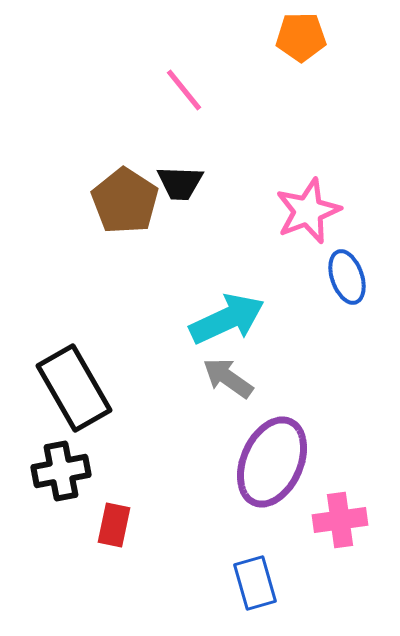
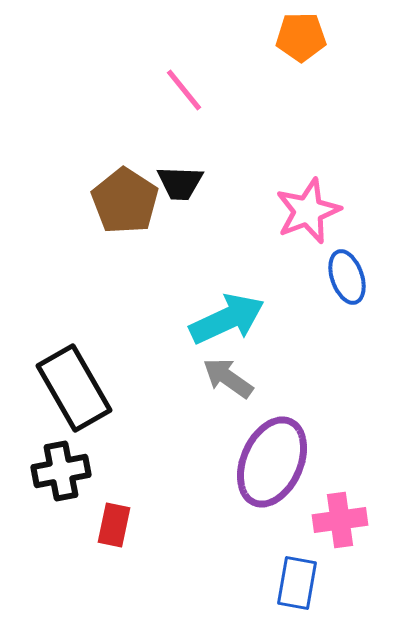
blue rectangle: moved 42 px right; rotated 26 degrees clockwise
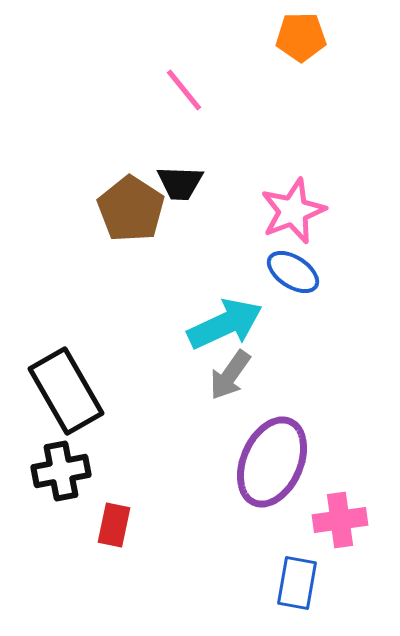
brown pentagon: moved 6 px right, 8 px down
pink star: moved 15 px left
blue ellipse: moved 54 px left, 5 px up; rotated 38 degrees counterclockwise
cyan arrow: moved 2 px left, 5 px down
gray arrow: moved 2 px right, 3 px up; rotated 90 degrees counterclockwise
black rectangle: moved 8 px left, 3 px down
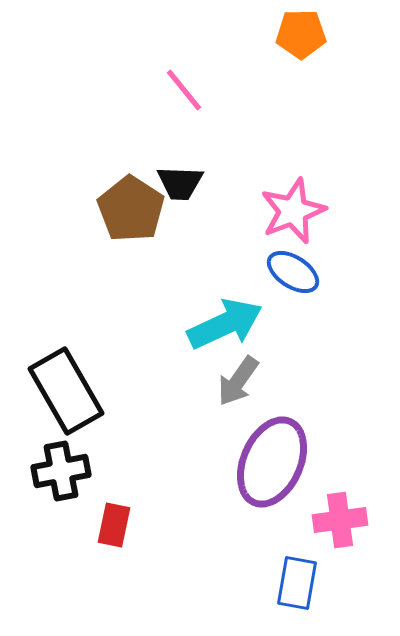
orange pentagon: moved 3 px up
gray arrow: moved 8 px right, 6 px down
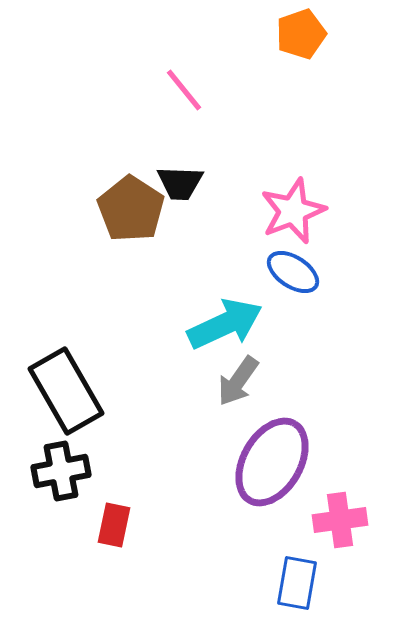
orange pentagon: rotated 18 degrees counterclockwise
purple ellipse: rotated 6 degrees clockwise
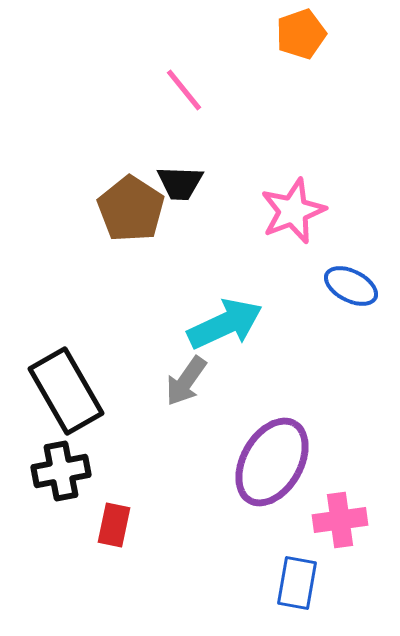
blue ellipse: moved 58 px right, 14 px down; rotated 6 degrees counterclockwise
gray arrow: moved 52 px left
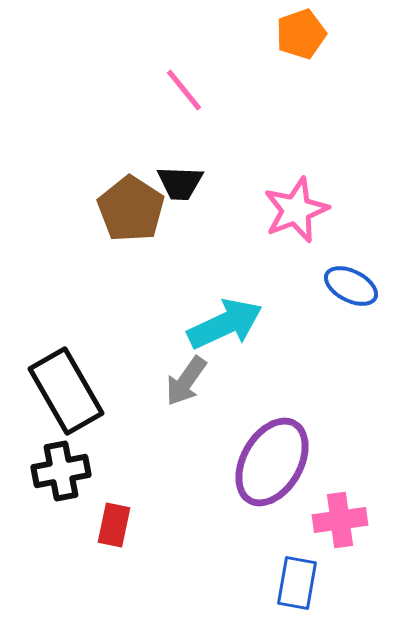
pink star: moved 3 px right, 1 px up
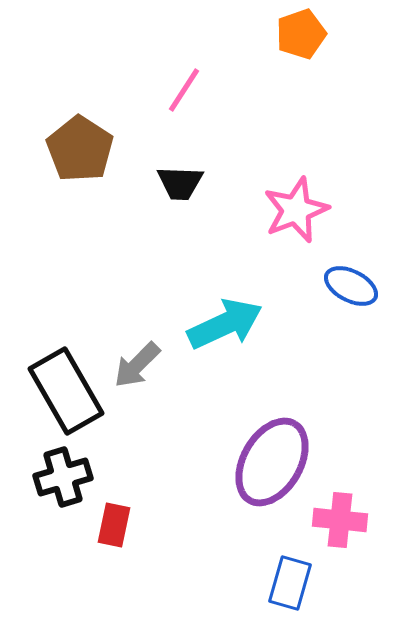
pink line: rotated 72 degrees clockwise
brown pentagon: moved 51 px left, 60 px up
gray arrow: moved 49 px left, 16 px up; rotated 10 degrees clockwise
black cross: moved 2 px right, 6 px down; rotated 6 degrees counterclockwise
pink cross: rotated 14 degrees clockwise
blue rectangle: moved 7 px left; rotated 6 degrees clockwise
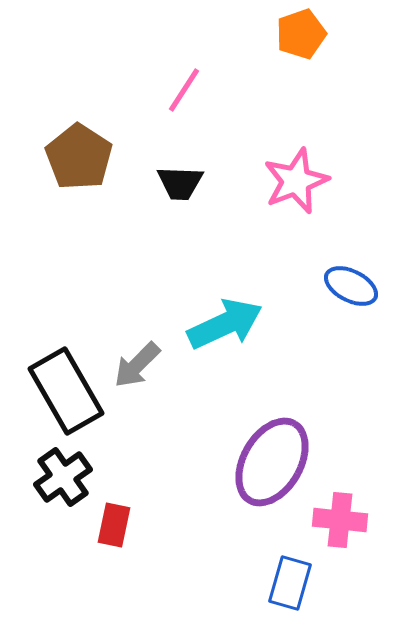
brown pentagon: moved 1 px left, 8 px down
pink star: moved 29 px up
black cross: rotated 18 degrees counterclockwise
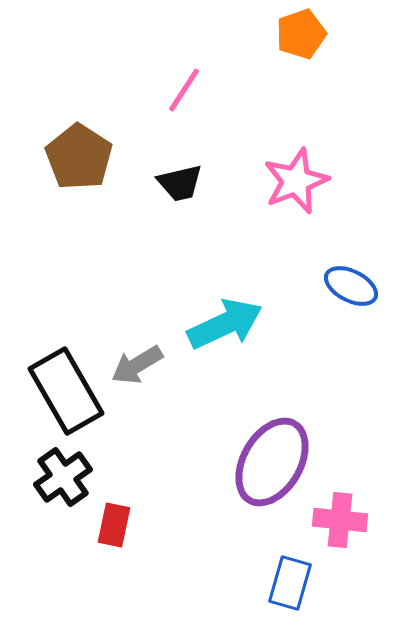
black trapezoid: rotated 15 degrees counterclockwise
gray arrow: rotated 14 degrees clockwise
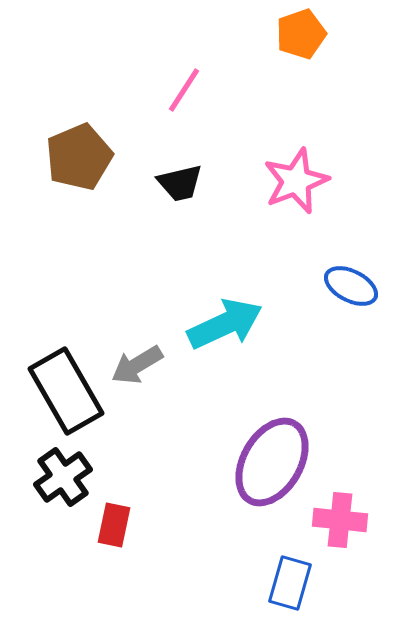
brown pentagon: rotated 16 degrees clockwise
